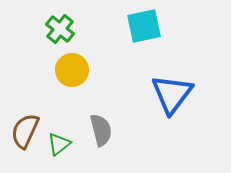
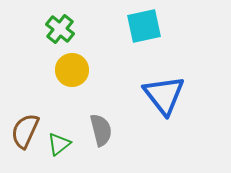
blue triangle: moved 8 px left, 1 px down; rotated 15 degrees counterclockwise
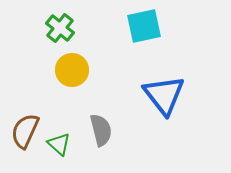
green cross: moved 1 px up
green triangle: rotated 40 degrees counterclockwise
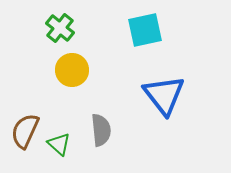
cyan square: moved 1 px right, 4 px down
gray semicircle: rotated 8 degrees clockwise
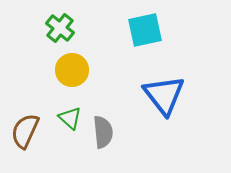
gray semicircle: moved 2 px right, 2 px down
green triangle: moved 11 px right, 26 px up
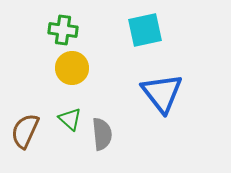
green cross: moved 3 px right, 2 px down; rotated 32 degrees counterclockwise
yellow circle: moved 2 px up
blue triangle: moved 2 px left, 2 px up
green triangle: moved 1 px down
gray semicircle: moved 1 px left, 2 px down
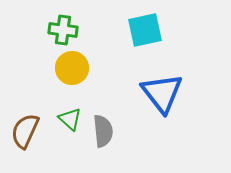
gray semicircle: moved 1 px right, 3 px up
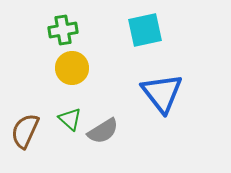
green cross: rotated 16 degrees counterclockwise
gray semicircle: rotated 64 degrees clockwise
